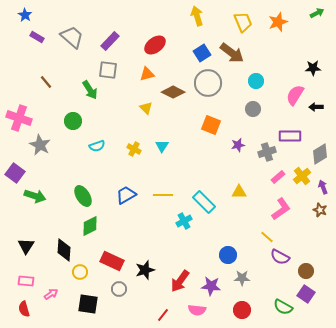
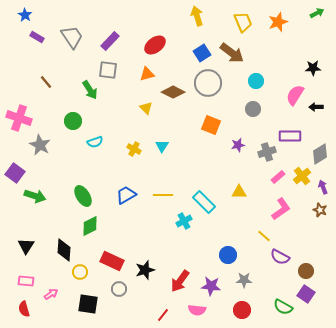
gray trapezoid at (72, 37): rotated 15 degrees clockwise
cyan semicircle at (97, 146): moved 2 px left, 4 px up
yellow line at (267, 237): moved 3 px left, 1 px up
gray star at (242, 278): moved 2 px right, 2 px down
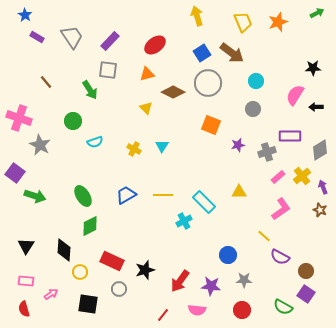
gray diamond at (320, 154): moved 4 px up
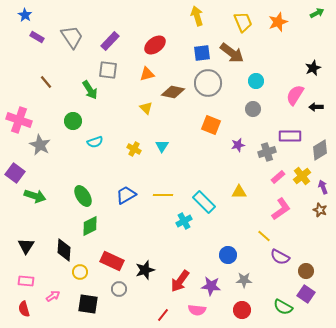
blue square at (202, 53): rotated 24 degrees clockwise
black star at (313, 68): rotated 21 degrees counterclockwise
brown diamond at (173, 92): rotated 15 degrees counterclockwise
pink cross at (19, 118): moved 2 px down
pink arrow at (51, 294): moved 2 px right, 2 px down
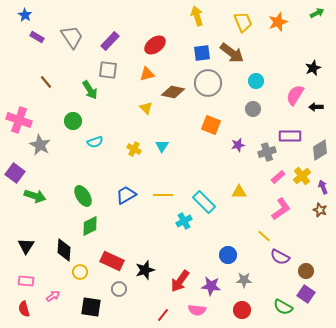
black square at (88, 304): moved 3 px right, 3 px down
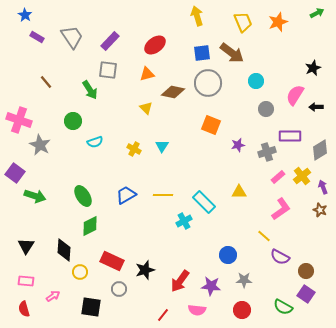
gray circle at (253, 109): moved 13 px right
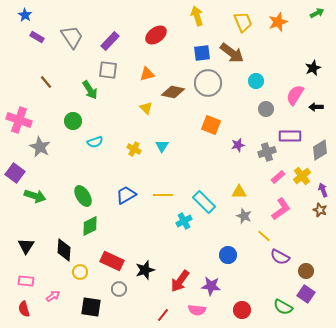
red ellipse at (155, 45): moved 1 px right, 10 px up
gray star at (40, 145): moved 2 px down
purple arrow at (323, 187): moved 3 px down
gray star at (244, 280): moved 64 px up; rotated 21 degrees clockwise
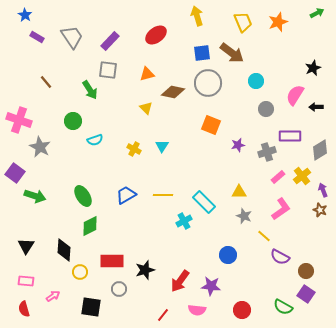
cyan semicircle at (95, 142): moved 2 px up
red rectangle at (112, 261): rotated 25 degrees counterclockwise
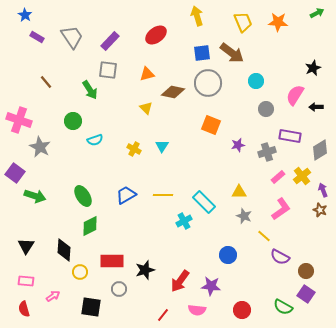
orange star at (278, 22): rotated 24 degrees clockwise
purple rectangle at (290, 136): rotated 10 degrees clockwise
